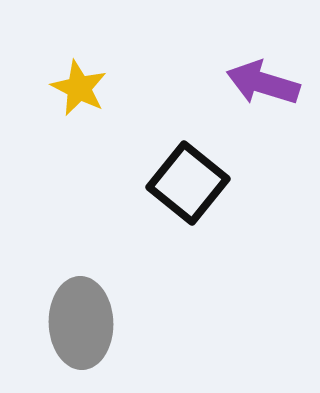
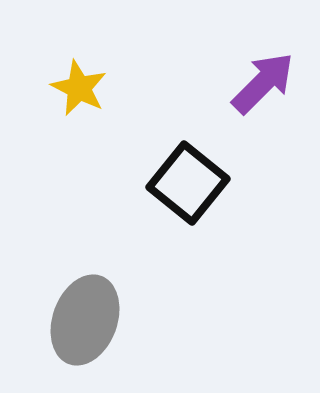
purple arrow: rotated 118 degrees clockwise
gray ellipse: moved 4 px right, 3 px up; rotated 22 degrees clockwise
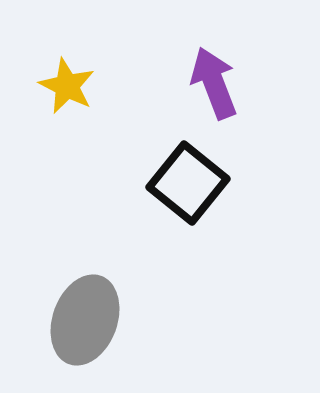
purple arrow: moved 49 px left; rotated 66 degrees counterclockwise
yellow star: moved 12 px left, 2 px up
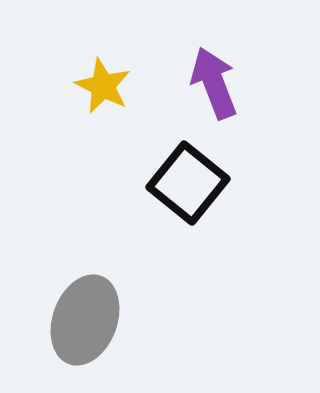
yellow star: moved 36 px right
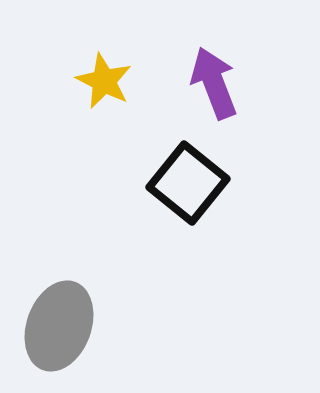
yellow star: moved 1 px right, 5 px up
gray ellipse: moved 26 px left, 6 px down
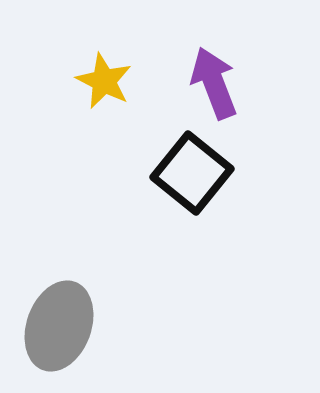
black square: moved 4 px right, 10 px up
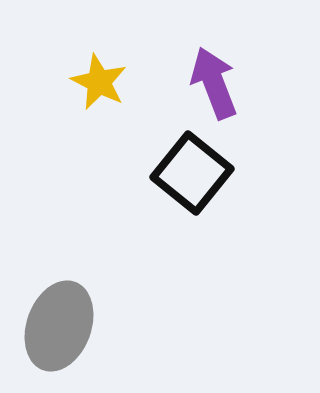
yellow star: moved 5 px left, 1 px down
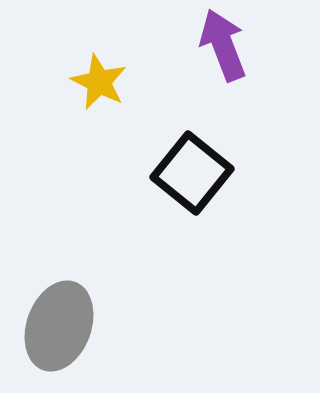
purple arrow: moved 9 px right, 38 px up
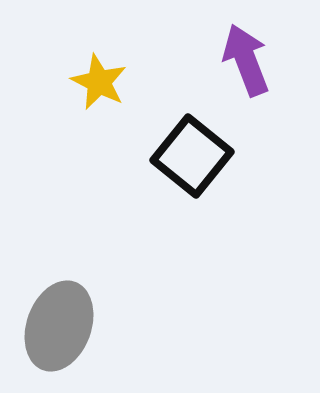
purple arrow: moved 23 px right, 15 px down
black square: moved 17 px up
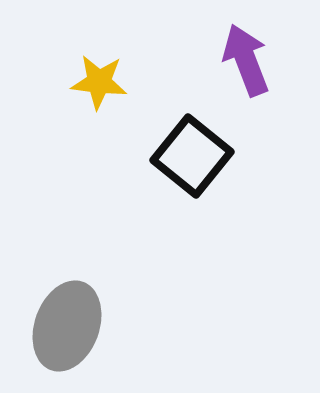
yellow star: rotated 20 degrees counterclockwise
gray ellipse: moved 8 px right
